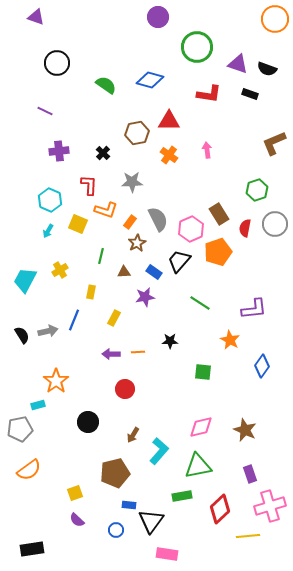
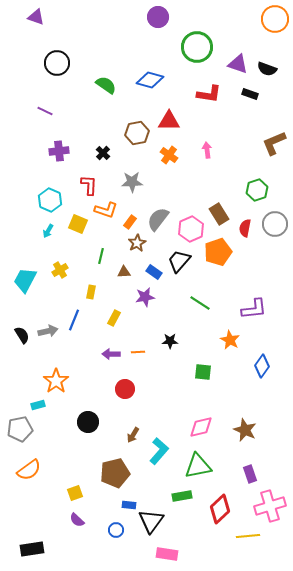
gray semicircle at (158, 219): rotated 115 degrees counterclockwise
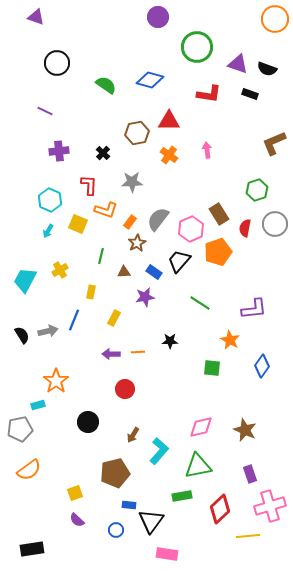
green square at (203, 372): moved 9 px right, 4 px up
